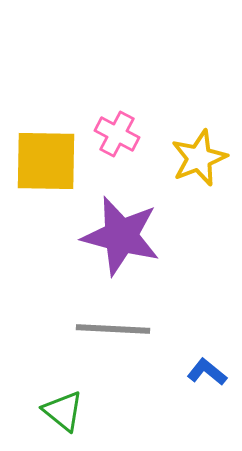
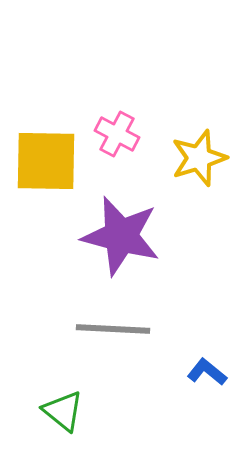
yellow star: rotated 4 degrees clockwise
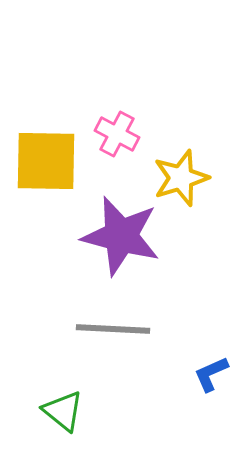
yellow star: moved 18 px left, 20 px down
blue L-shape: moved 4 px right, 2 px down; rotated 63 degrees counterclockwise
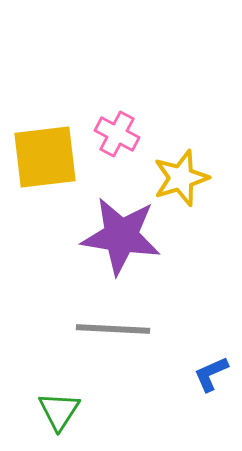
yellow square: moved 1 px left, 4 px up; rotated 8 degrees counterclockwise
purple star: rotated 6 degrees counterclockwise
green triangle: moved 4 px left; rotated 24 degrees clockwise
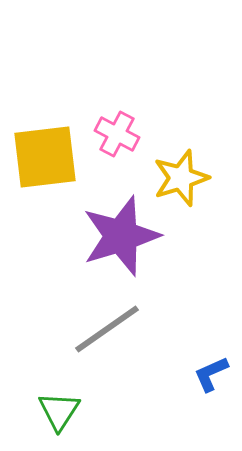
purple star: rotated 26 degrees counterclockwise
gray line: moved 6 px left; rotated 38 degrees counterclockwise
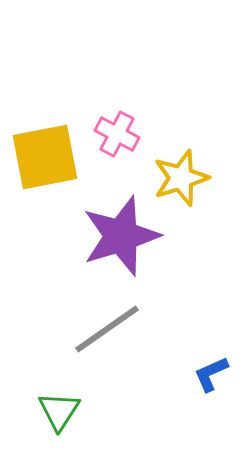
yellow square: rotated 4 degrees counterclockwise
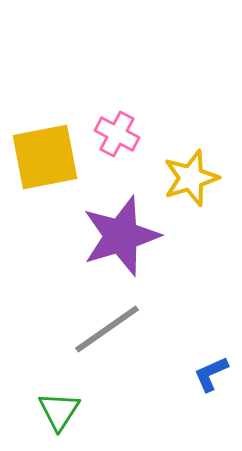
yellow star: moved 10 px right
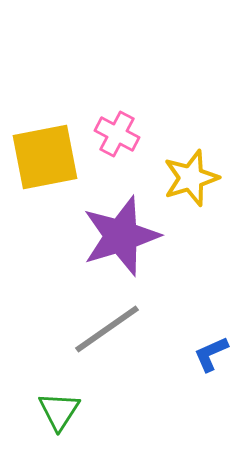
blue L-shape: moved 20 px up
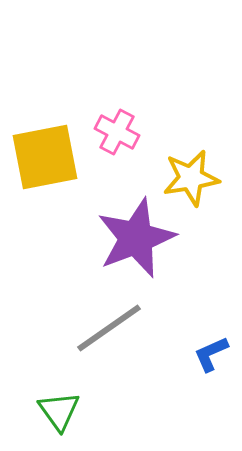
pink cross: moved 2 px up
yellow star: rotated 8 degrees clockwise
purple star: moved 15 px right, 2 px down; rotated 4 degrees counterclockwise
gray line: moved 2 px right, 1 px up
green triangle: rotated 9 degrees counterclockwise
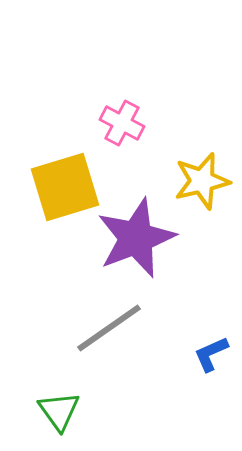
pink cross: moved 5 px right, 9 px up
yellow square: moved 20 px right, 30 px down; rotated 6 degrees counterclockwise
yellow star: moved 11 px right, 3 px down; rotated 4 degrees counterclockwise
